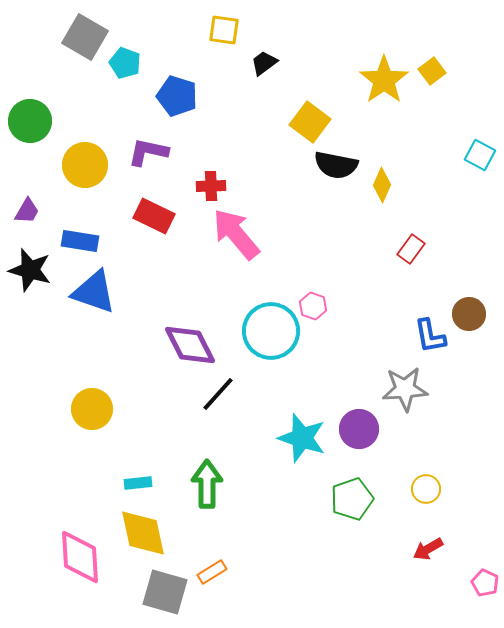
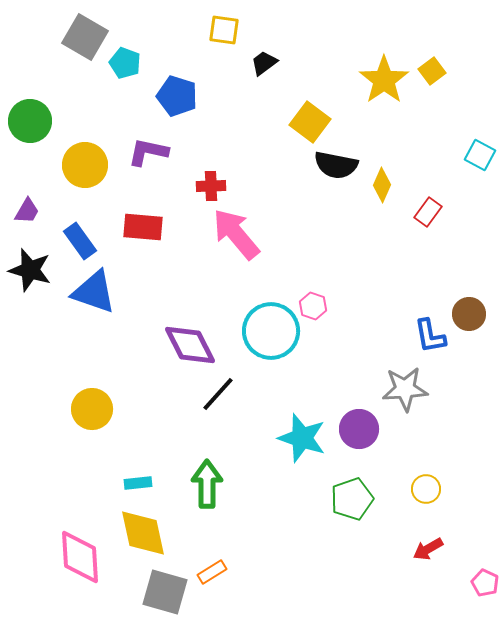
red rectangle at (154, 216): moved 11 px left, 11 px down; rotated 21 degrees counterclockwise
blue rectangle at (80, 241): rotated 45 degrees clockwise
red rectangle at (411, 249): moved 17 px right, 37 px up
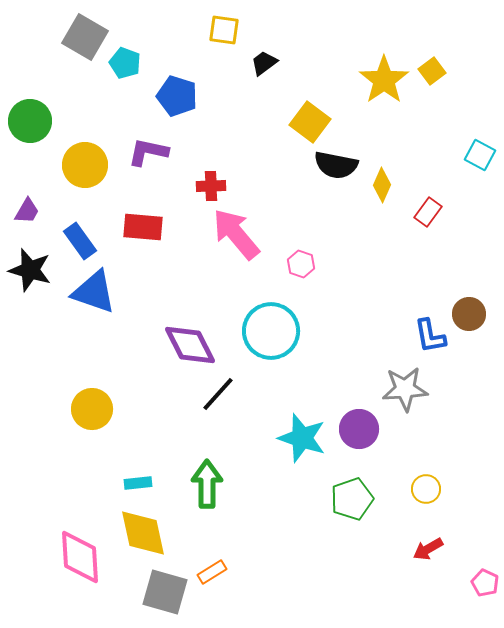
pink hexagon at (313, 306): moved 12 px left, 42 px up
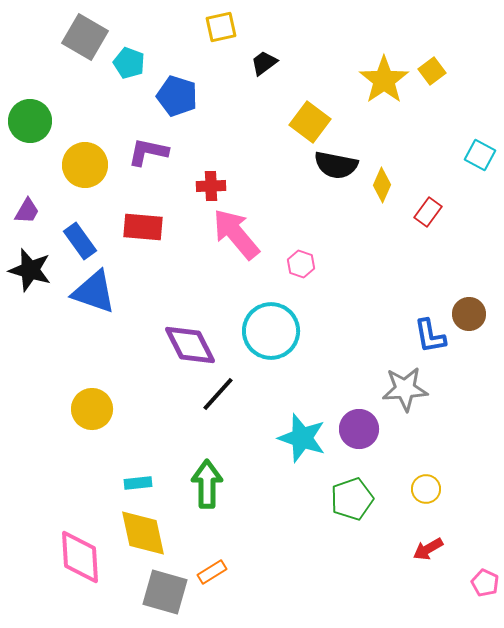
yellow square at (224, 30): moved 3 px left, 3 px up; rotated 20 degrees counterclockwise
cyan pentagon at (125, 63): moved 4 px right
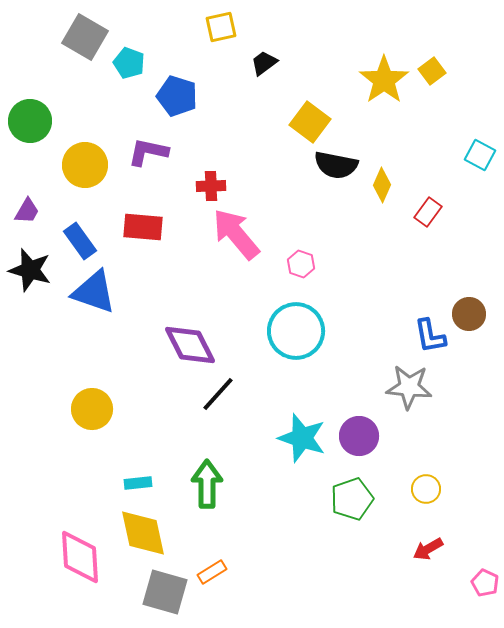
cyan circle at (271, 331): moved 25 px right
gray star at (405, 389): moved 4 px right, 2 px up; rotated 9 degrees clockwise
purple circle at (359, 429): moved 7 px down
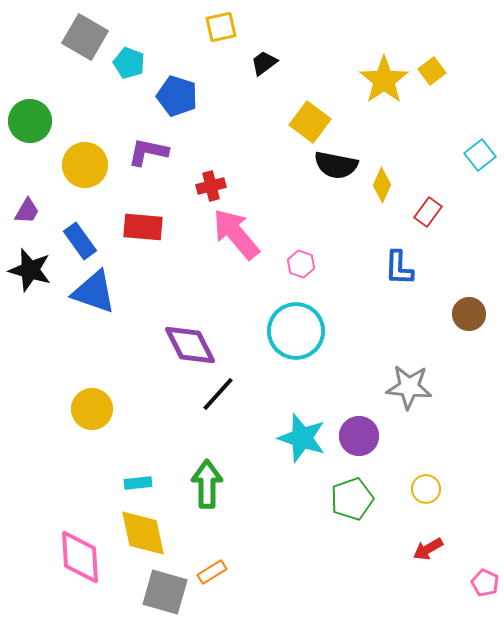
cyan square at (480, 155): rotated 24 degrees clockwise
red cross at (211, 186): rotated 12 degrees counterclockwise
blue L-shape at (430, 336): moved 31 px left, 68 px up; rotated 12 degrees clockwise
